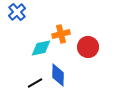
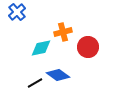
orange cross: moved 2 px right, 2 px up
blue diamond: rotated 55 degrees counterclockwise
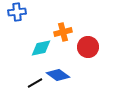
blue cross: rotated 36 degrees clockwise
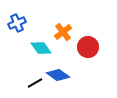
blue cross: moved 11 px down; rotated 18 degrees counterclockwise
orange cross: rotated 24 degrees counterclockwise
cyan diamond: rotated 65 degrees clockwise
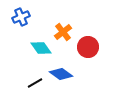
blue cross: moved 4 px right, 6 px up
blue diamond: moved 3 px right, 1 px up
